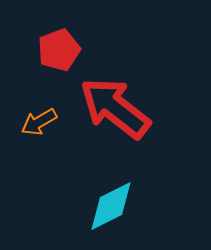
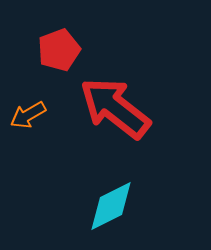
orange arrow: moved 11 px left, 7 px up
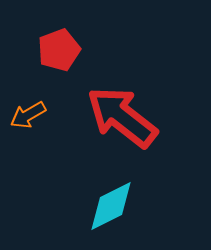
red arrow: moved 7 px right, 9 px down
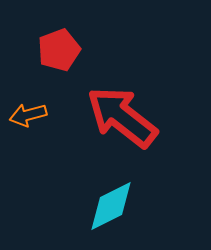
orange arrow: rotated 15 degrees clockwise
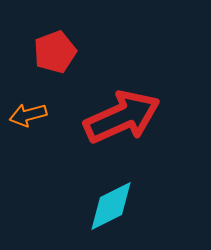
red pentagon: moved 4 px left, 2 px down
red arrow: rotated 118 degrees clockwise
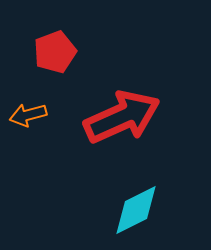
cyan diamond: moved 25 px right, 4 px down
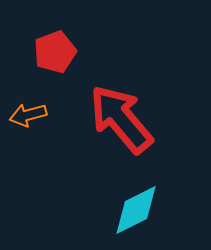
red arrow: moved 1 px left, 2 px down; rotated 106 degrees counterclockwise
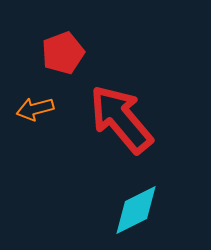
red pentagon: moved 8 px right, 1 px down
orange arrow: moved 7 px right, 6 px up
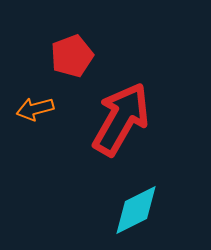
red pentagon: moved 9 px right, 3 px down
red arrow: rotated 70 degrees clockwise
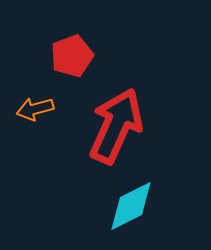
red arrow: moved 5 px left, 7 px down; rotated 6 degrees counterclockwise
cyan diamond: moved 5 px left, 4 px up
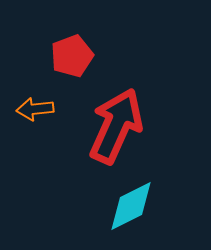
orange arrow: rotated 9 degrees clockwise
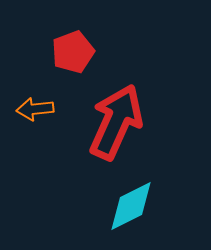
red pentagon: moved 1 px right, 4 px up
red arrow: moved 4 px up
